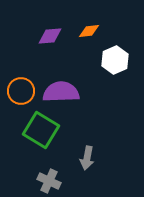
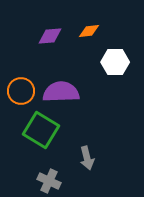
white hexagon: moved 2 px down; rotated 24 degrees clockwise
gray arrow: rotated 25 degrees counterclockwise
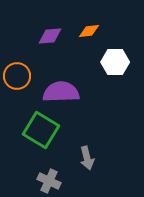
orange circle: moved 4 px left, 15 px up
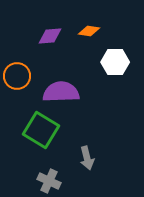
orange diamond: rotated 15 degrees clockwise
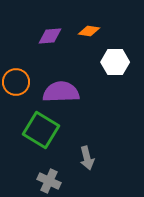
orange circle: moved 1 px left, 6 px down
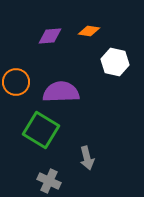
white hexagon: rotated 12 degrees clockwise
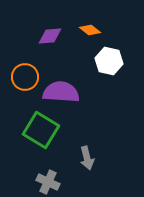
orange diamond: moved 1 px right, 1 px up; rotated 30 degrees clockwise
white hexagon: moved 6 px left, 1 px up
orange circle: moved 9 px right, 5 px up
purple semicircle: rotated 6 degrees clockwise
gray cross: moved 1 px left, 1 px down
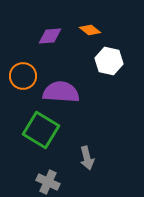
orange circle: moved 2 px left, 1 px up
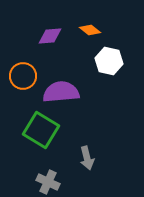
purple semicircle: rotated 9 degrees counterclockwise
